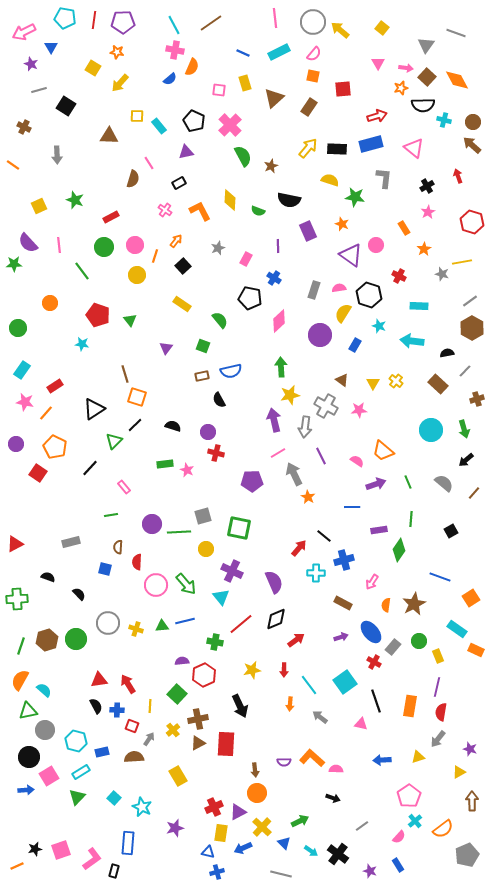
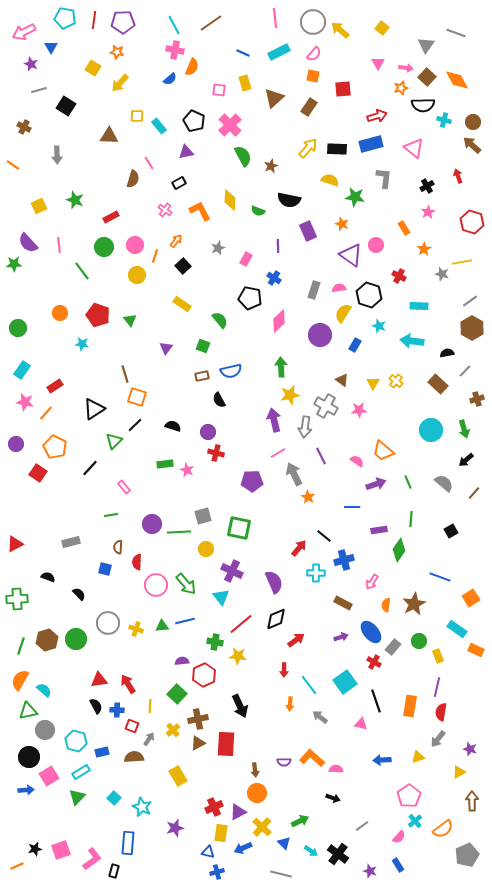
orange circle at (50, 303): moved 10 px right, 10 px down
yellow star at (252, 670): moved 14 px left, 14 px up; rotated 18 degrees clockwise
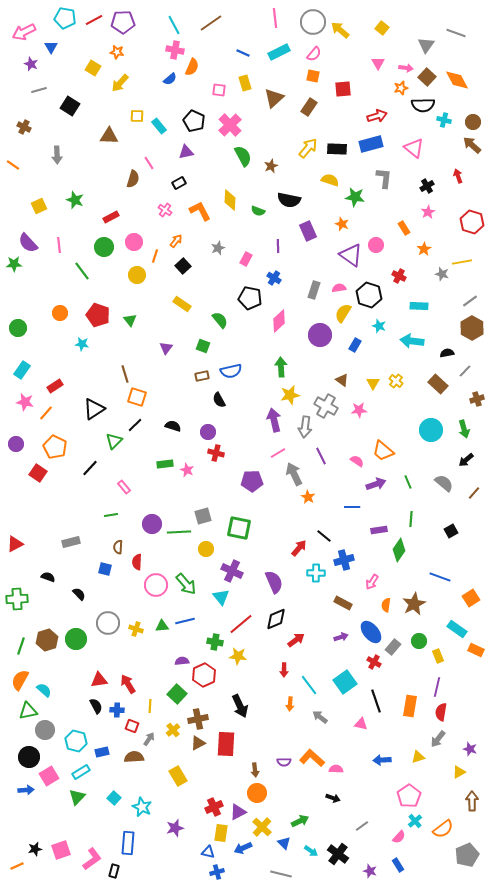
red line at (94, 20): rotated 54 degrees clockwise
black square at (66, 106): moved 4 px right
pink circle at (135, 245): moved 1 px left, 3 px up
